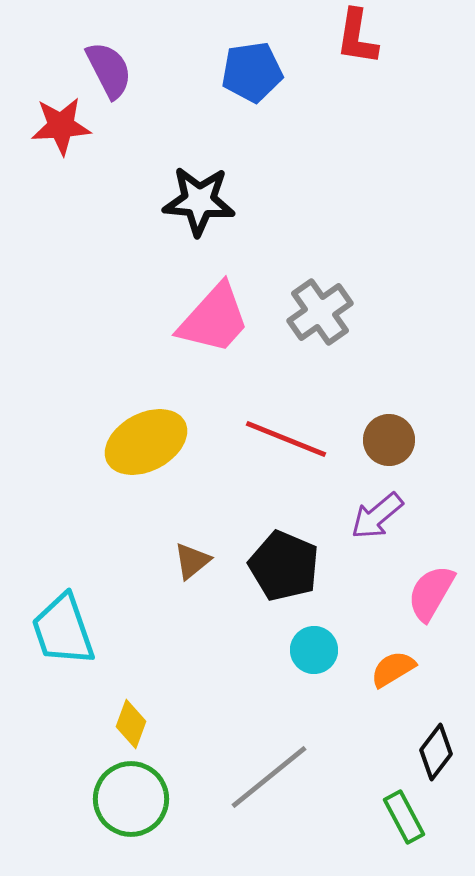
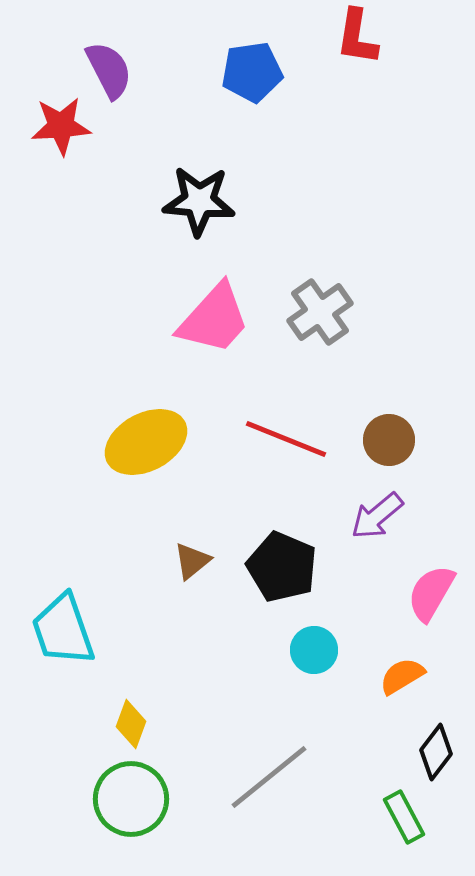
black pentagon: moved 2 px left, 1 px down
orange semicircle: moved 9 px right, 7 px down
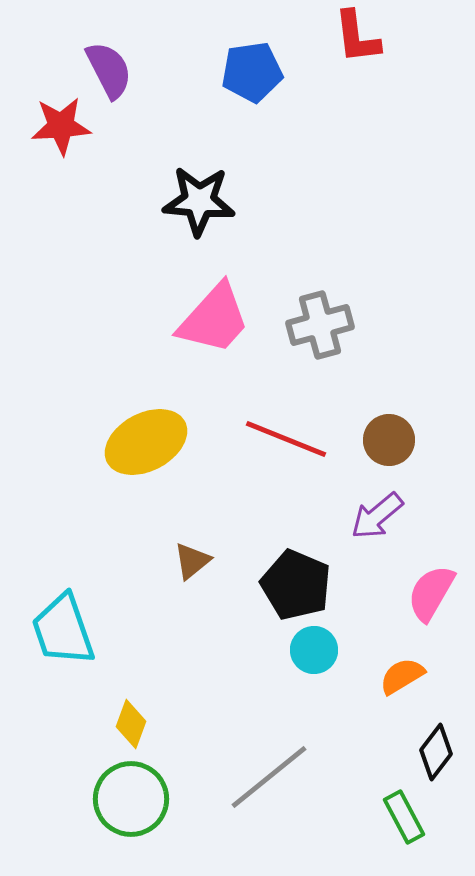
red L-shape: rotated 16 degrees counterclockwise
gray cross: moved 13 px down; rotated 20 degrees clockwise
black pentagon: moved 14 px right, 18 px down
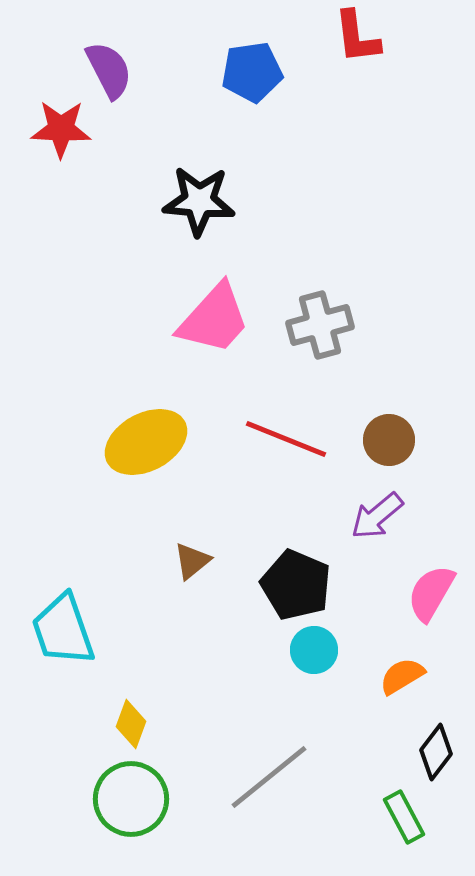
red star: moved 3 px down; rotated 6 degrees clockwise
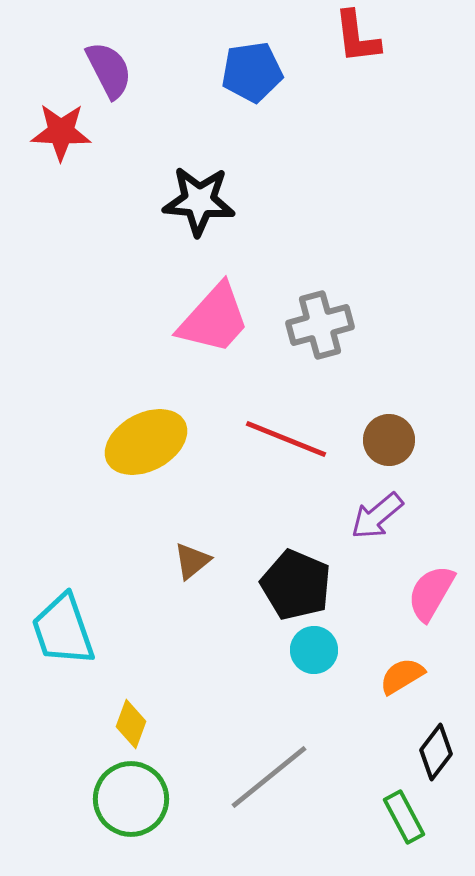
red star: moved 3 px down
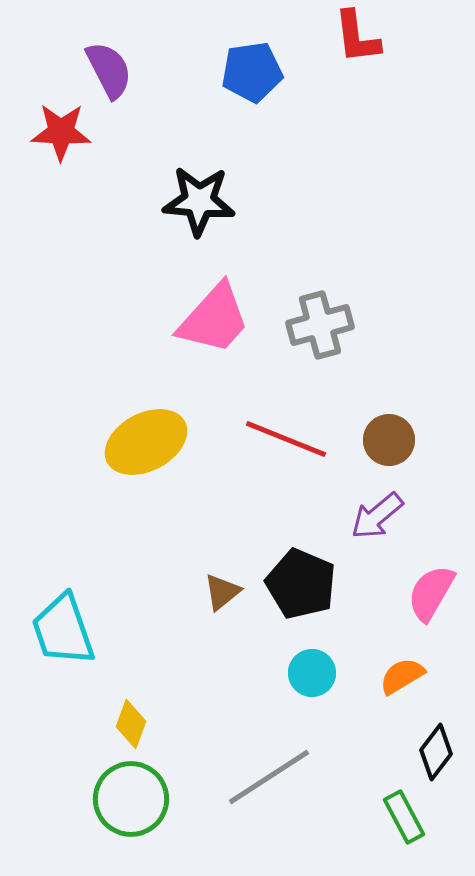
brown triangle: moved 30 px right, 31 px down
black pentagon: moved 5 px right, 1 px up
cyan circle: moved 2 px left, 23 px down
gray line: rotated 6 degrees clockwise
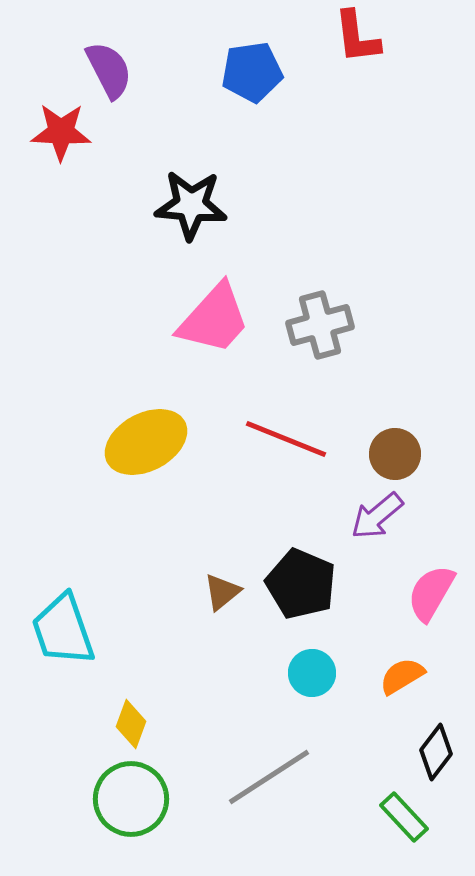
black star: moved 8 px left, 4 px down
brown circle: moved 6 px right, 14 px down
green rectangle: rotated 15 degrees counterclockwise
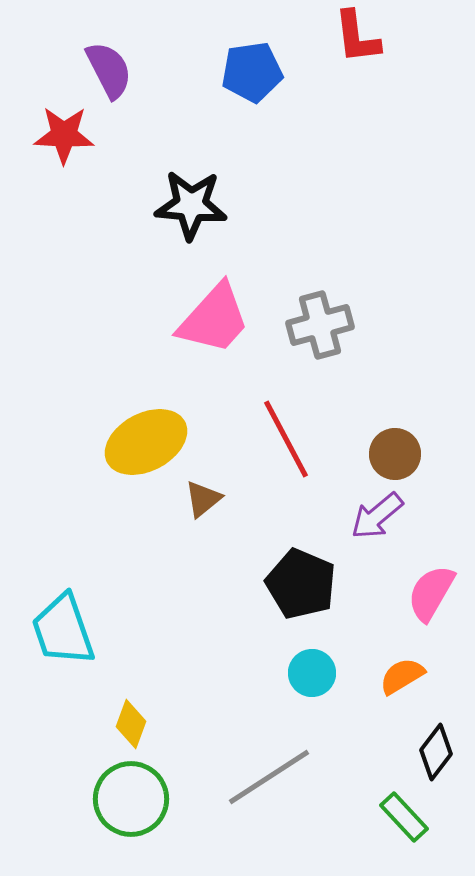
red star: moved 3 px right, 3 px down
red line: rotated 40 degrees clockwise
brown triangle: moved 19 px left, 93 px up
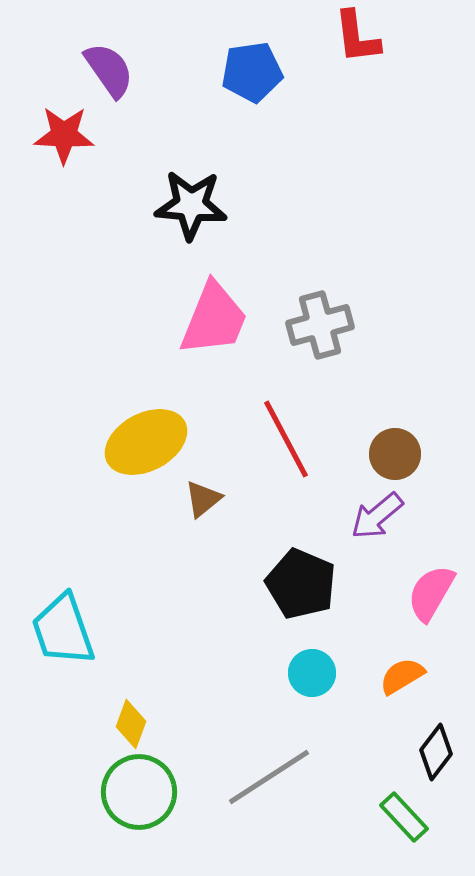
purple semicircle: rotated 8 degrees counterclockwise
pink trapezoid: rotated 20 degrees counterclockwise
green circle: moved 8 px right, 7 px up
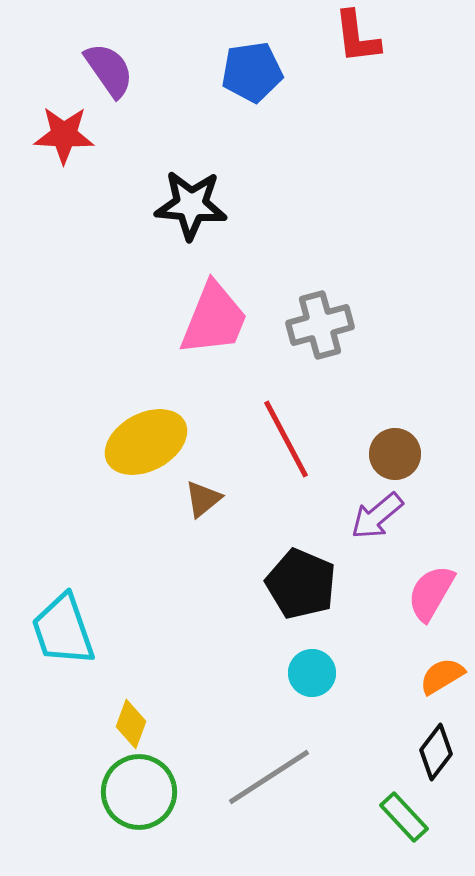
orange semicircle: moved 40 px right
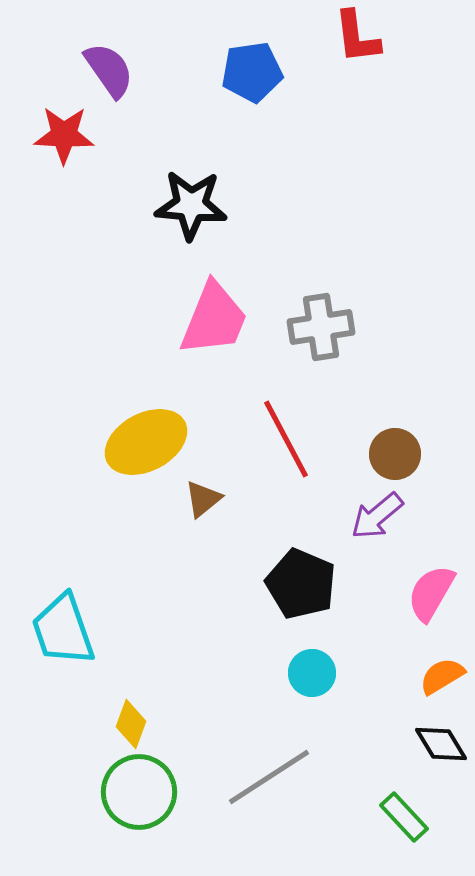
gray cross: moved 1 px right, 2 px down; rotated 6 degrees clockwise
black diamond: moved 5 px right, 8 px up; rotated 68 degrees counterclockwise
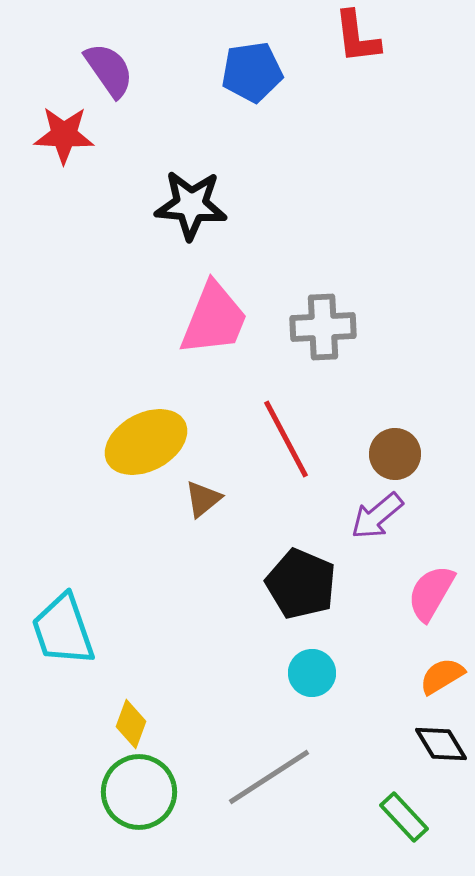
gray cross: moved 2 px right; rotated 6 degrees clockwise
